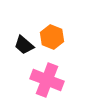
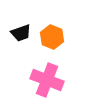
black trapezoid: moved 3 px left, 12 px up; rotated 60 degrees counterclockwise
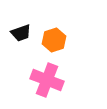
orange hexagon: moved 2 px right, 3 px down; rotated 20 degrees clockwise
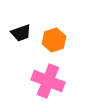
pink cross: moved 1 px right, 1 px down
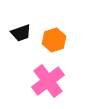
pink cross: rotated 32 degrees clockwise
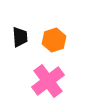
black trapezoid: moved 1 px left, 4 px down; rotated 75 degrees counterclockwise
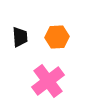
orange hexagon: moved 3 px right, 3 px up; rotated 15 degrees clockwise
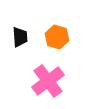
orange hexagon: rotated 20 degrees clockwise
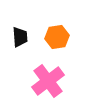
orange hexagon: rotated 25 degrees counterclockwise
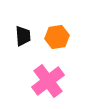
black trapezoid: moved 3 px right, 1 px up
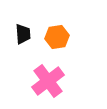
black trapezoid: moved 2 px up
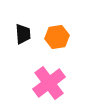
pink cross: moved 1 px right, 2 px down
